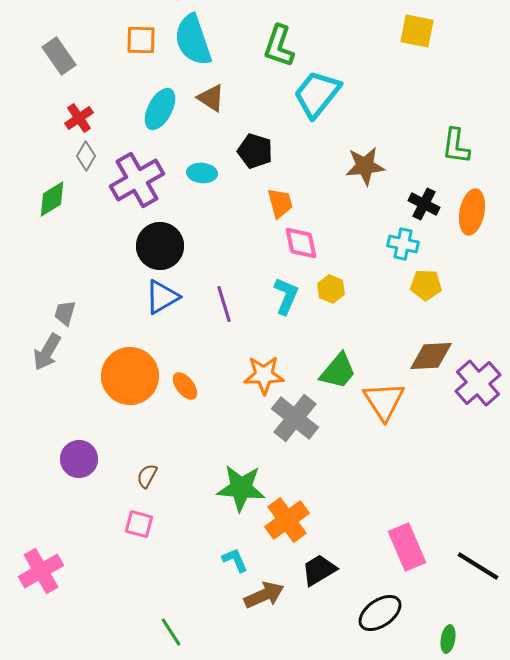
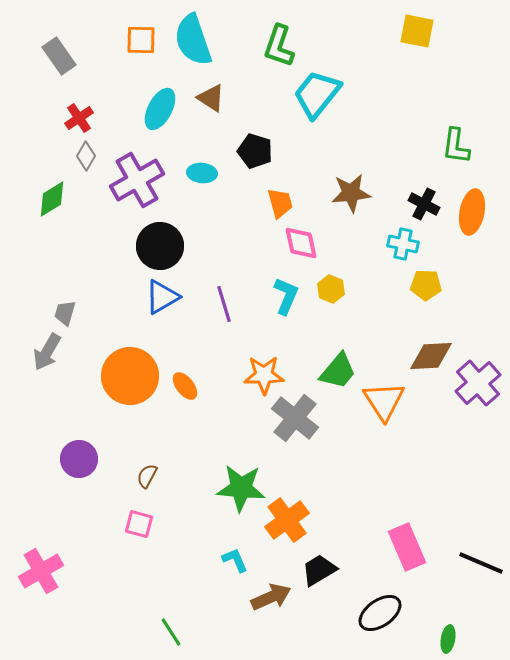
brown star at (365, 166): moved 14 px left, 27 px down
black line at (478, 566): moved 3 px right, 3 px up; rotated 9 degrees counterclockwise
brown arrow at (264, 595): moved 7 px right, 2 px down
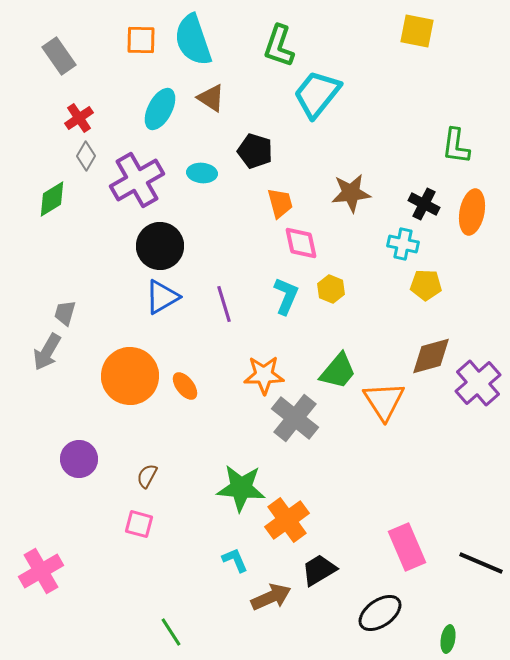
brown diamond at (431, 356): rotated 12 degrees counterclockwise
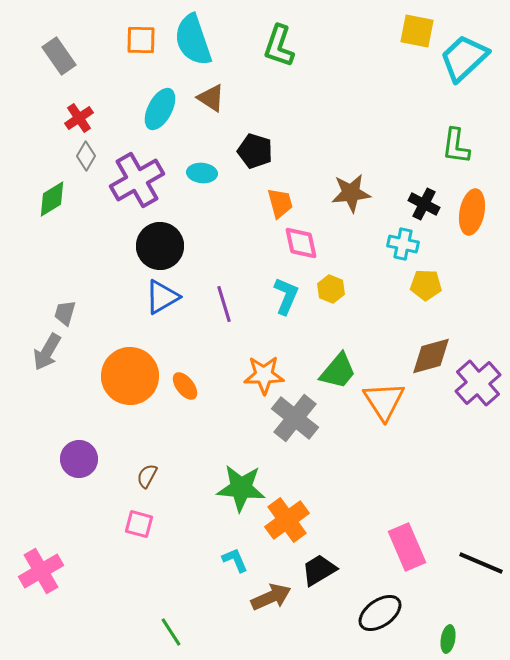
cyan trapezoid at (317, 94): moved 147 px right, 36 px up; rotated 8 degrees clockwise
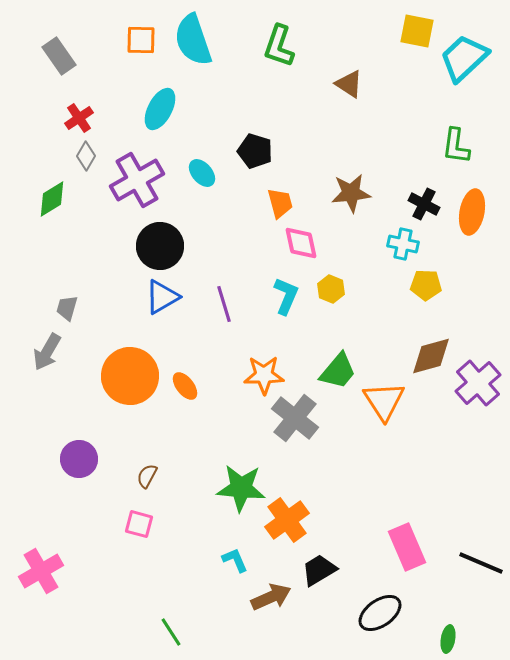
brown triangle at (211, 98): moved 138 px right, 14 px up
cyan ellipse at (202, 173): rotated 44 degrees clockwise
gray trapezoid at (65, 313): moved 2 px right, 5 px up
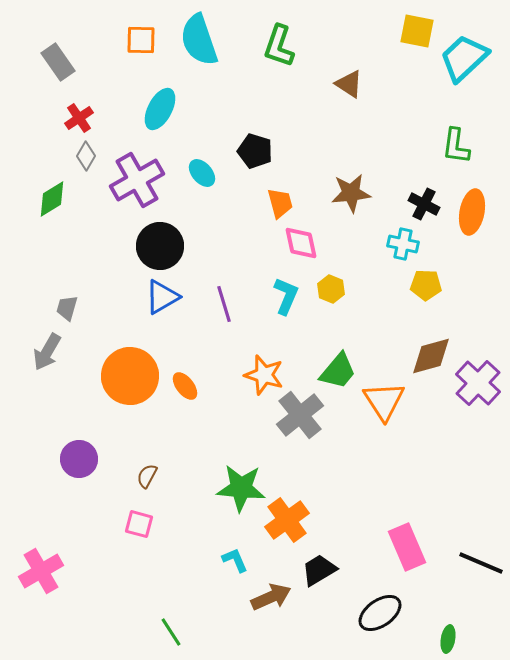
cyan semicircle at (193, 40): moved 6 px right
gray rectangle at (59, 56): moved 1 px left, 6 px down
orange star at (264, 375): rotated 18 degrees clockwise
purple cross at (478, 383): rotated 6 degrees counterclockwise
gray cross at (295, 418): moved 5 px right, 3 px up; rotated 12 degrees clockwise
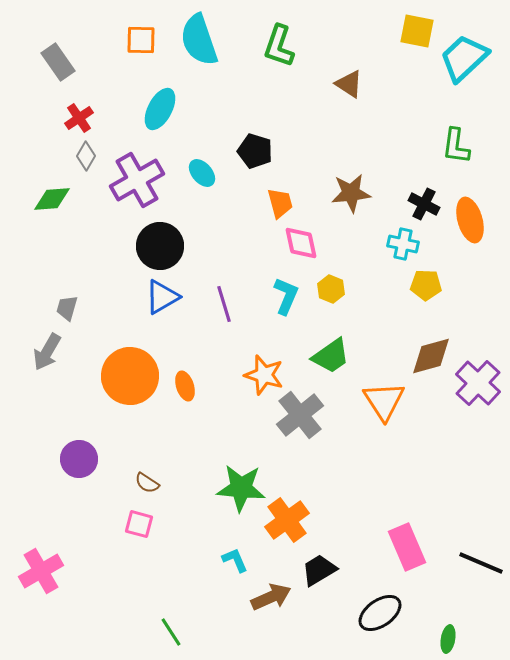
green diamond at (52, 199): rotated 27 degrees clockwise
orange ellipse at (472, 212): moved 2 px left, 8 px down; rotated 27 degrees counterclockwise
green trapezoid at (338, 371): moved 7 px left, 15 px up; rotated 15 degrees clockwise
orange ellipse at (185, 386): rotated 20 degrees clockwise
brown semicircle at (147, 476): moved 7 px down; rotated 85 degrees counterclockwise
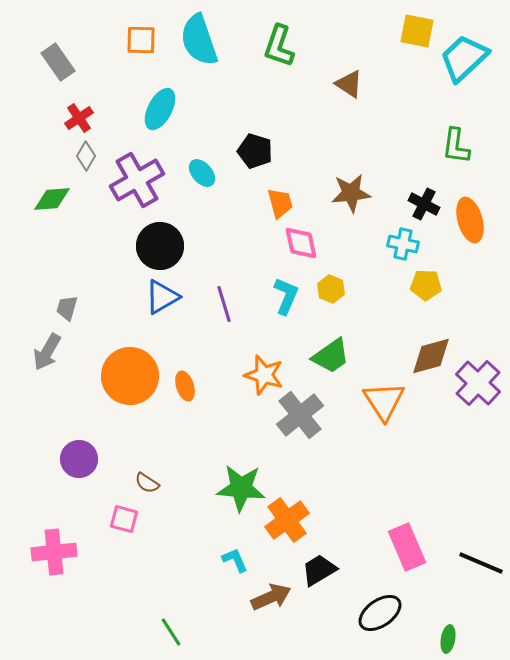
pink square at (139, 524): moved 15 px left, 5 px up
pink cross at (41, 571): moved 13 px right, 19 px up; rotated 24 degrees clockwise
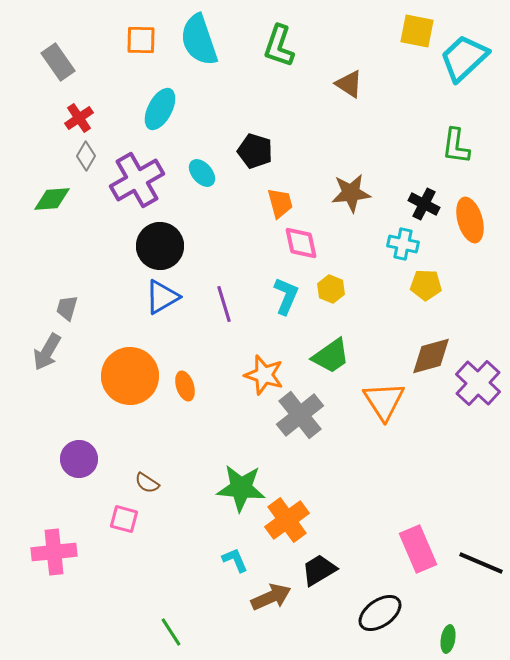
pink rectangle at (407, 547): moved 11 px right, 2 px down
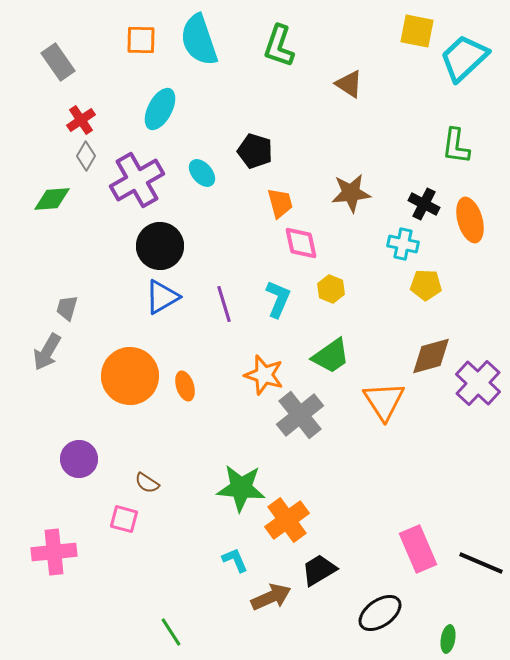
red cross at (79, 118): moved 2 px right, 2 px down
cyan L-shape at (286, 296): moved 8 px left, 3 px down
